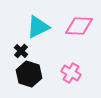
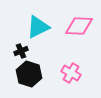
black cross: rotated 24 degrees clockwise
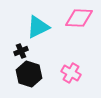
pink diamond: moved 8 px up
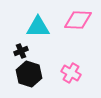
pink diamond: moved 1 px left, 2 px down
cyan triangle: rotated 25 degrees clockwise
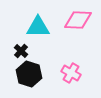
black cross: rotated 24 degrees counterclockwise
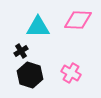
black cross: rotated 16 degrees clockwise
black hexagon: moved 1 px right, 1 px down
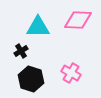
black hexagon: moved 1 px right, 4 px down
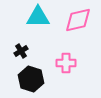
pink diamond: rotated 16 degrees counterclockwise
cyan triangle: moved 10 px up
pink cross: moved 5 px left, 10 px up; rotated 30 degrees counterclockwise
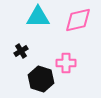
black hexagon: moved 10 px right
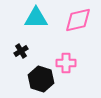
cyan triangle: moved 2 px left, 1 px down
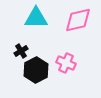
pink cross: rotated 24 degrees clockwise
black hexagon: moved 5 px left, 9 px up; rotated 15 degrees clockwise
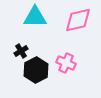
cyan triangle: moved 1 px left, 1 px up
